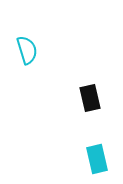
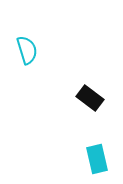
black rectangle: rotated 40 degrees counterclockwise
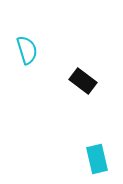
black rectangle: moved 7 px left, 17 px up
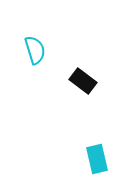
cyan semicircle: moved 8 px right
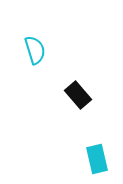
black rectangle: moved 5 px left, 14 px down; rotated 12 degrees clockwise
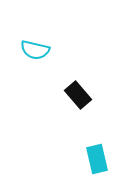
cyan semicircle: rotated 120 degrees clockwise
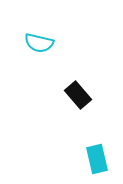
cyan semicircle: moved 4 px right, 7 px up
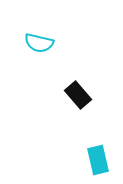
cyan rectangle: moved 1 px right, 1 px down
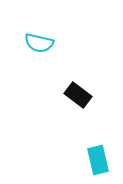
black rectangle: rotated 12 degrees counterclockwise
